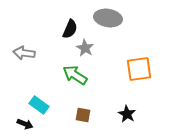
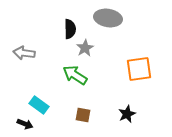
black semicircle: rotated 24 degrees counterclockwise
gray star: rotated 12 degrees clockwise
black star: rotated 18 degrees clockwise
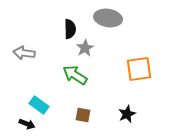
black arrow: moved 2 px right
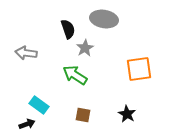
gray ellipse: moved 4 px left, 1 px down
black semicircle: moved 2 px left; rotated 18 degrees counterclockwise
gray arrow: moved 2 px right
black star: rotated 18 degrees counterclockwise
black arrow: rotated 42 degrees counterclockwise
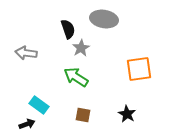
gray star: moved 4 px left
green arrow: moved 1 px right, 2 px down
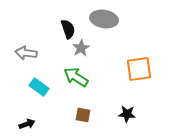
cyan rectangle: moved 18 px up
black star: rotated 24 degrees counterclockwise
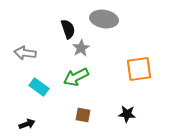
gray arrow: moved 1 px left
green arrow: rotated 60 degrees counterclockwise
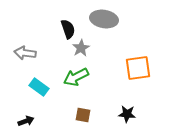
orange square: moved 1 px left, 1 px up
black arrow: moved 1 px left, 3 px up
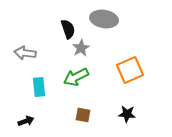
orange square: moved 8 px left, 2 px down; rotated 16 degrees counterclockwise
cyan rectangle: rotated 48 degrees clockwise
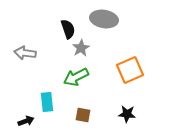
cyan rectangle: moved 8 px right, 15 px down
